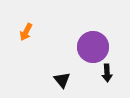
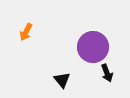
black arrow: rotated 18 degrees counterclockwise
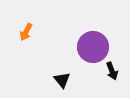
black arrow: moved 5 px right, 2 px up
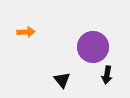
orange arrow: rotated 120 degrees counterclockwise
black arrow: moved 5 px left, 4 px down; rotated 30 degrees clockwise
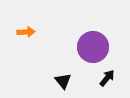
black arrow: moved 3 px down; rotated 150 degrees counterclockwise
black triangle: moved 1 px right, 1 px down
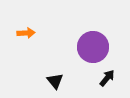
orange arrow: moved 1 px down
black triangle: moved 8 px left
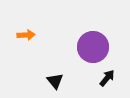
orange arrow: moved 2 px down
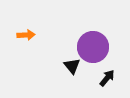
black triangle: moved 17 px right, 15 px up
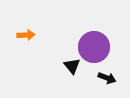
purple circle: moved 1 px right
black arrow: rotated 72 degrees clockwise
